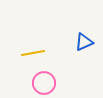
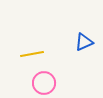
yellow line: moved 1 px left, 1 px down
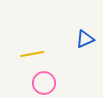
blue triangle: moved 1 px right, 3 px up
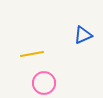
blue triangle: moved 2 px left, 4 px up
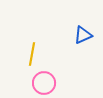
yellow line: rotated 70 degrees counterclockwise
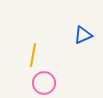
yellow line: moved 1 px right, 1 px down
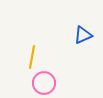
yellow line: moved 1 px left, 2 px down
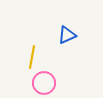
blue triangle: moved 16 px left
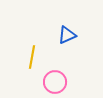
pink circle: moved 11 px right, 1 px up
